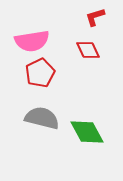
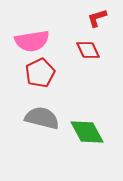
red L-shape: moved 2 px right, 1 px down
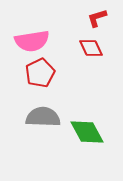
red diamond: moved 3 px right, 2 px up
gray semicircle: moved 1 px right, 1 px up; rotated 12 degrees counterclockwise
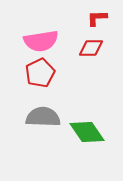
red L-shape: rotated 15 degrees clockwise
pink semicircle: moved 9 px right
red diamond: rotated 65 degrees counterclockwise
green diamond: rotated 6 degrees counterclockwise
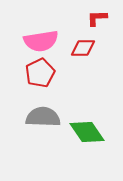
red diamond: moved 8 px left
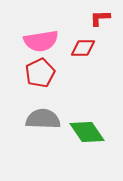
red L-shape: moved 3 px right
gray semicircle: moved 2 px down
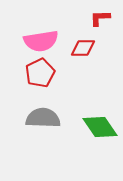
gray semicircle: moved 1 px up
green diamond: moved 13 px right, 5 px up
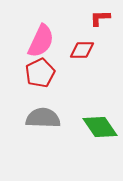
pink semicircle: rotated 56 degrees counterclockwise
red diamond: moved 1 px left, 2 px down
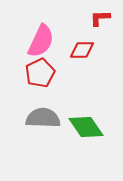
green diamond: moved 14 px left
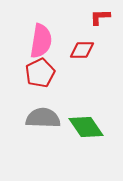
red L-shape: moved 1 px up
pink semicircle: rotated 16 degrees counterclockwise
